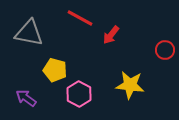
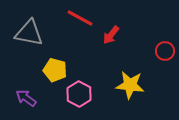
red circle: moved 1 px down
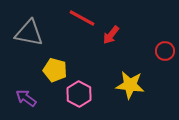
red line: moved 2 px right
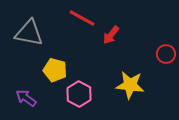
red circle: moved 1 px right, 3 px down
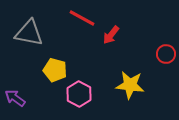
purple arrow: moved 11 px left
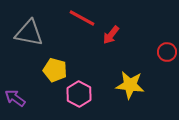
red circle: moved 1 px right, 2 px up
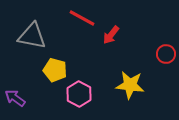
gray triangle: moved 3 px right, 3 px down
red circle: moved 1 px left, 2 px down
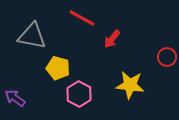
red arrow: moved 1 px right, 4 px down
red circle: moved 1 px right, 3 px down
yellow pentagon: moved 3 px right, 2 px up
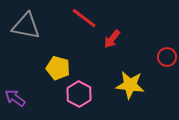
red line: moved 2 px right; rotated 8 degrees clockwise
gray triangle: moved 6 px left, 10 px up
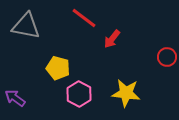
yellow star: moved 4 px left, 8 px down
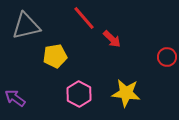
red line: rotated 12 degrees clockwise
gray triangle: rotated 24 degrees counterclockwise
red arrow: rotated 84 degrees counterclockwise
yellow pentagon: moved 3 px left, 12 px up; rotated 25 degrees counterclockwise
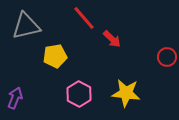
purple arrow: rotated 75 degrees clockwise
